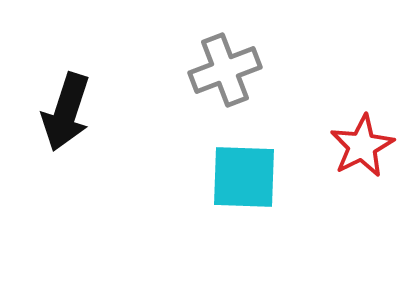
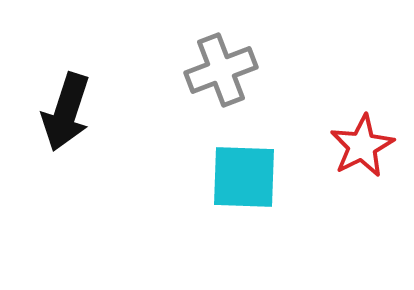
gray cross: moved 4 px left
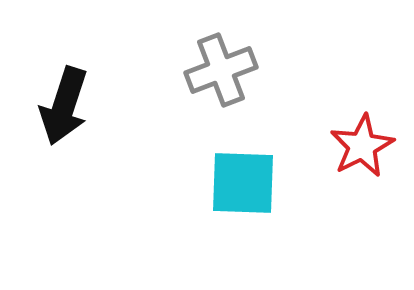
black arrow: moved 2 px left, 6 px up
cyan square: moved 1 px left, 6 px down
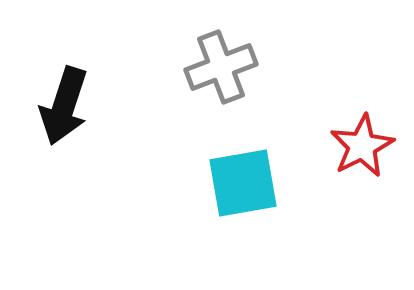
gray cross: moved 3 px up
cyan square: rotated 12 degrees counterclockwise
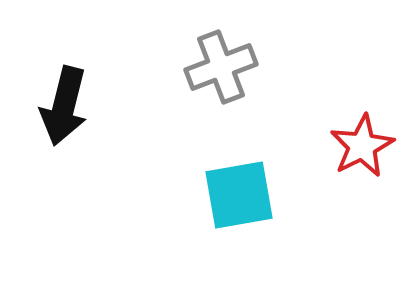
black arrow: rotated 4 degrees counterclockwise
cyan square: moved 4 px left, 12 px down
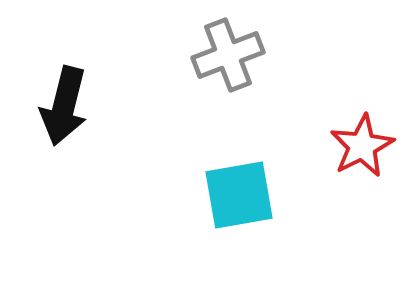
gray cross: moved 7 px right, 12 px up
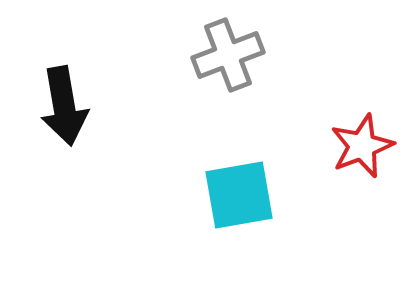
black arrow: rotated 24 degrees counterclockwise
red star: rotated 6 degrees clockwise
